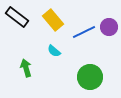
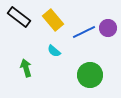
black rectangle: moved 2 px right
purple circle: moved 1 px left, 1 px down
green circle: moved 2 px up
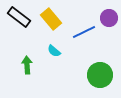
yellow rectangle: moved 2 px left, 1 px up
purple circle: moved 1 px right, 10 px up
green arrow: moved 1 px right, 3 px up; rotated 12 degrees clockwise
green circle: moved 10 px right
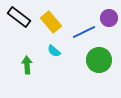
yellow rectangle: moved 3 px down
green circle: moved 1 px left, 15 px up
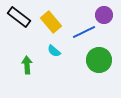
purple circle: moved 5 px left, 3 px up
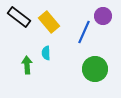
purple circle: moved 1 px left, 1 px down
yellow rectangle: moved 2 px left
blue line: rotated 40 degrees counterclockwise
cyan semicircle: moved 8 px left, 2 px down; rotated 48 degrees clockwise
green circle: moved 4 px left, 9 px down
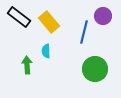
blue line: rotated 10 degrees counterclockwise
cyan semicircle: moved 2 px up
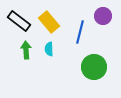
black rectangle: moved 4 px down
blue line: moved 4 px left
cyan semicircle: moved 3 px right, 2 px up
green arrow: moved 1 px left, 15 px up
green circle: moved 1 px left, 2 px up
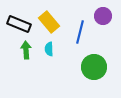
black rectangle: moved 3 px down; rotated 15 degrees counterclockwise
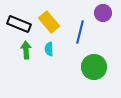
purple circle: moved 3 px up
